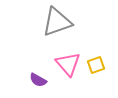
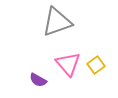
yellow square: rotated 18 degrees counterclockwise
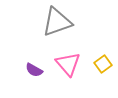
yellow square: moved 7 px right, 1 px up
purple semicircle: moved 4 px left, 10 px up
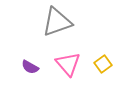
purple semicircle: moved 4 px left, 3 px up
